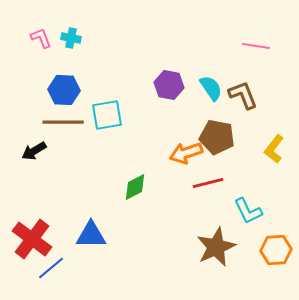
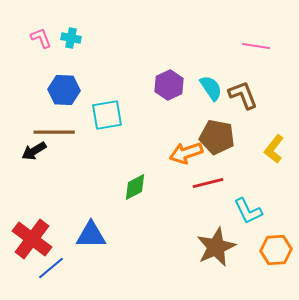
purple hexagon: rotated 24 degrees clockwise
brown line: moved 9 px left, 10 px down
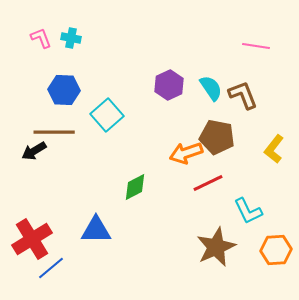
cyan square: rotated 32 degrees counterclockwise
red line: rotated 12 degrees counterclockwise
blue triangle: moved 5 px right, 5 px up
red cross: rotated 21 degrees clockwise
